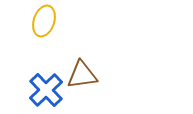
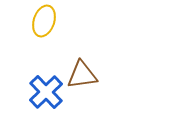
blue cross: moved 2 px down
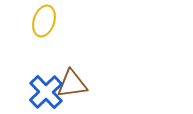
brown triangle: moved 10 px left, 9 px down
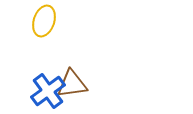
blue cross: moved 2 px right, 1 px up; rotated 8 degrees clockwise
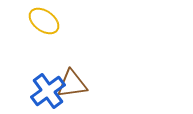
yellow ellipse: rotated 72 degrees counterclockwise
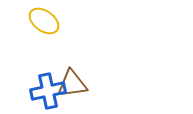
blue cross: rotated 24 degrees clockwise
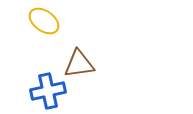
brown triangle: moved 7 px right, 20 px up
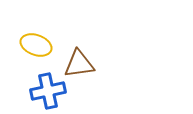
yellow ellipse: moved 8 px left, 24 px down; rotated 16 degrees counterclockwise
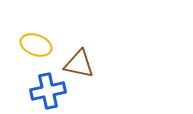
brown triangle: rotated 20 degrees clockwise
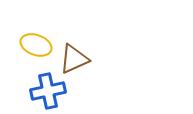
brown triangle: moved 5 px left, 5 px up; rotated 36 degrees counterclockwise
